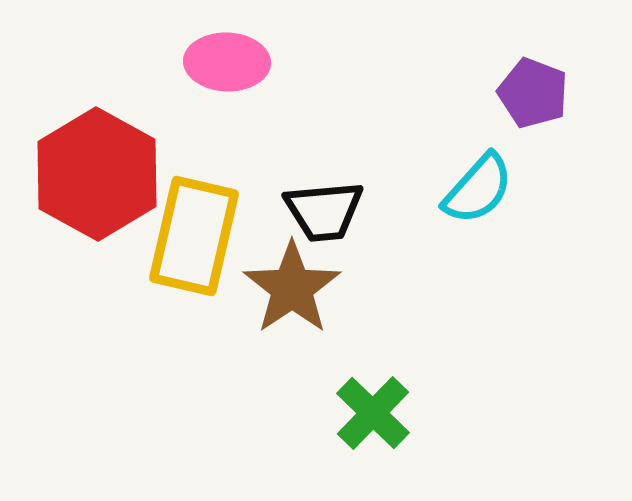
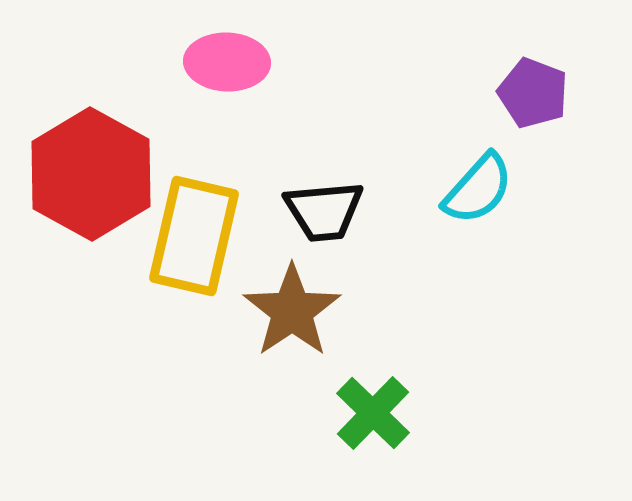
red hexagon: moved 6 px left
brown star: moved 23 px down
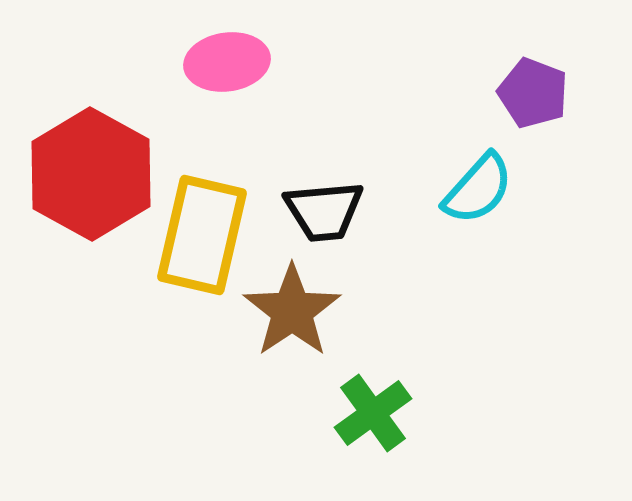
pink ellipse: rotated 10 degrees counterclockwise
yellow rectangle: moved 8 px right, 1 px up
green cross: rotated 10 degrees clockwise
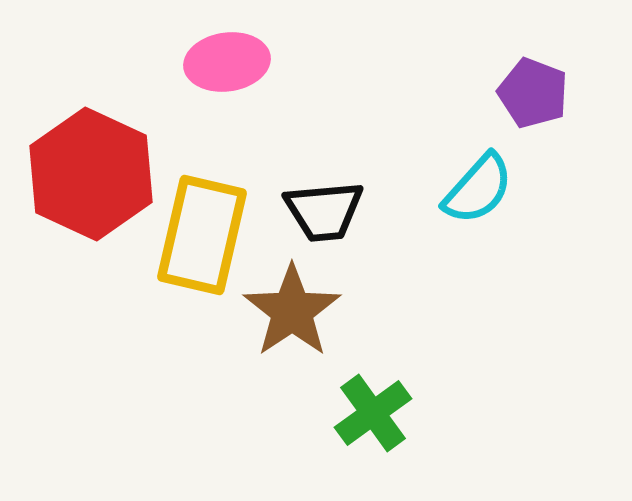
red hexagon: rotated 4 degrees counterclockwise
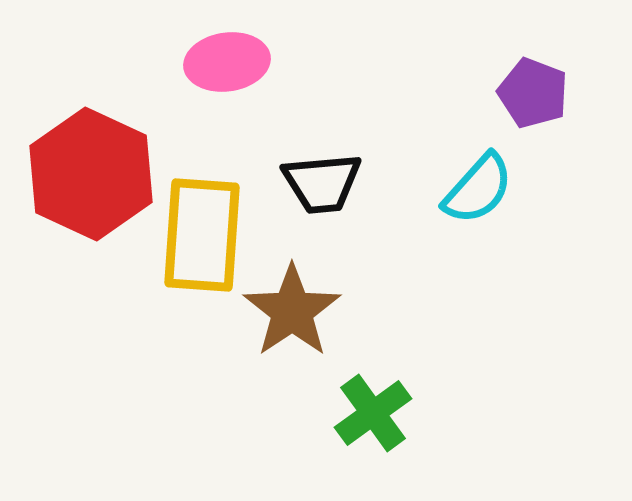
black trapezoid: moved 2 px left, 28 px up
yellow rectangle: rotated 9 degrees counterclockwise
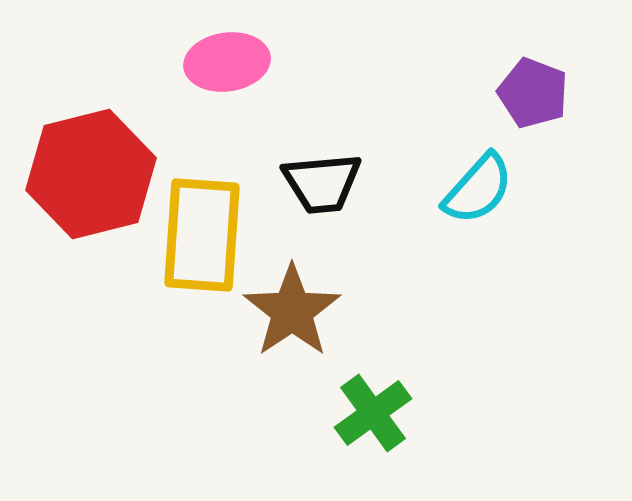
red hexagon: rotated 21 degrees clockwise
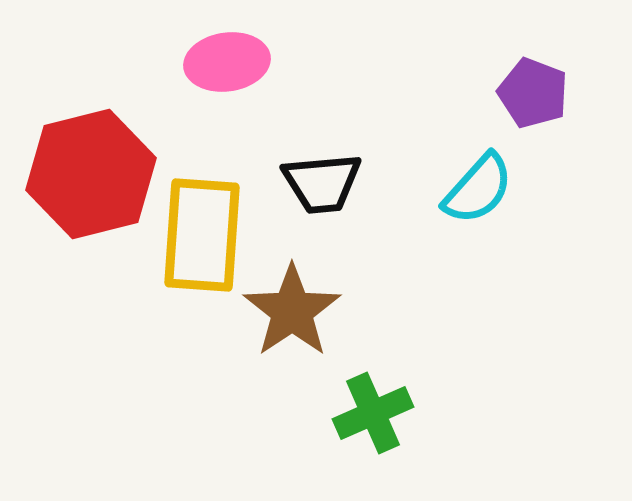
green cross: rotated 12 degrees clockwise
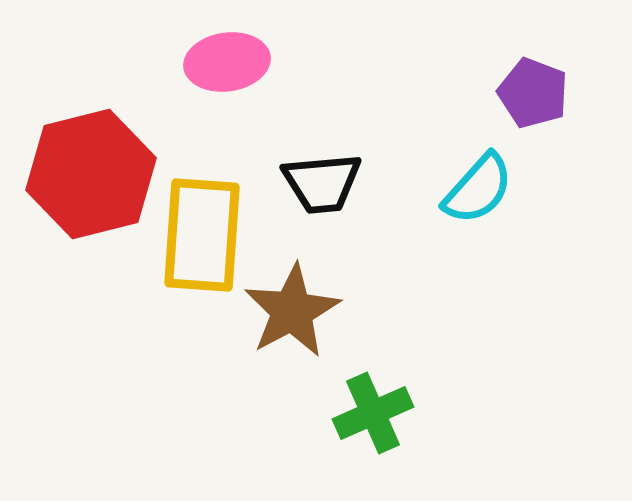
brown star: rotated 6 degrees clockwise
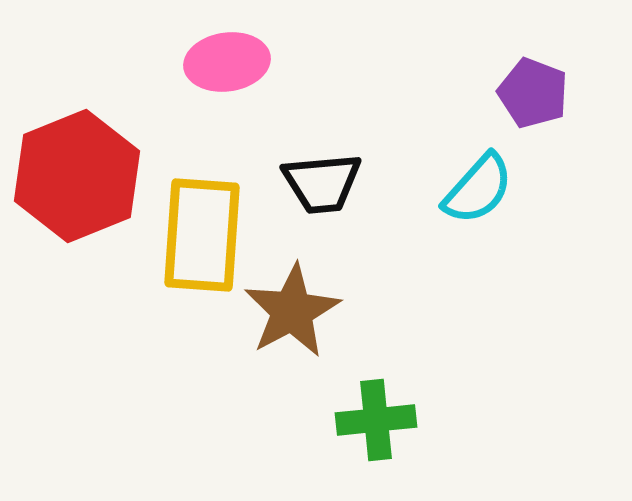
red hexagon: moved 14 px left, 2 px down; rotated 8 degrees counterclockwise
green cross: moved 3 px right, 7 px down; rotated 18 degrees clockwise
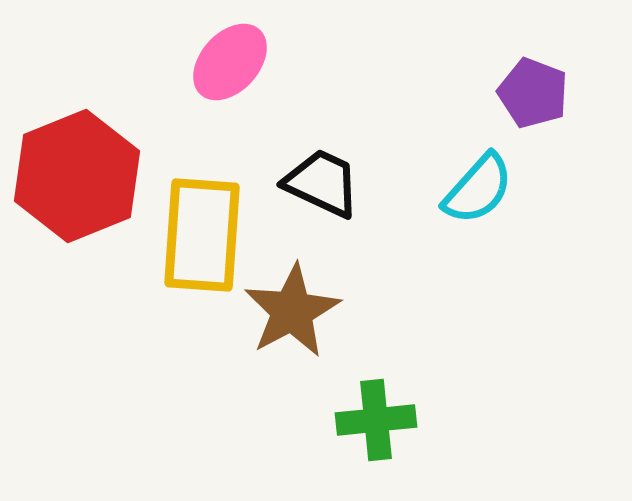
pink ellipse: moved 3 px right; rotated 40 degrees counterclockwise
black trapezoid: rotated 150 degrees counterclockwise
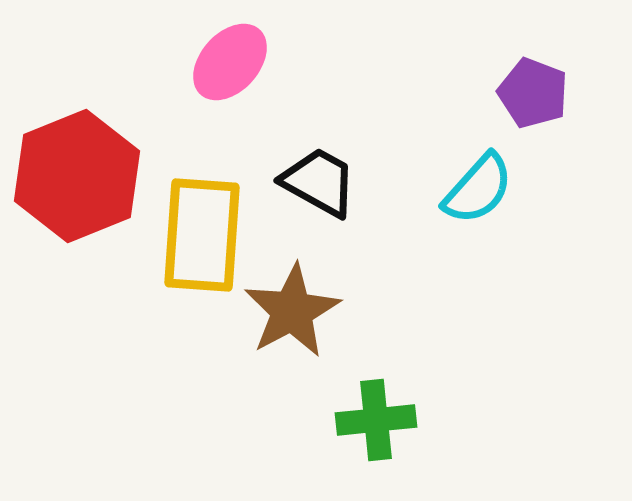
black trapezoid: moved 3 px left, 1 px up; rotated 4 degrees clockwise
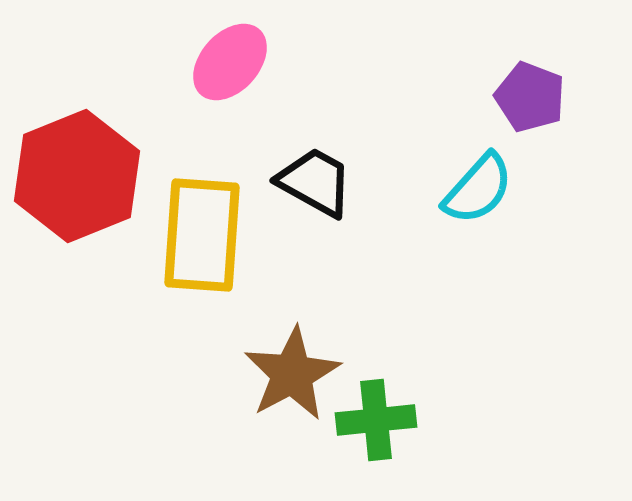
purple pentagon: moved 3 px left, 4 px down
black trapezoid: moved 4 px left
brown star: moved 63 px down
